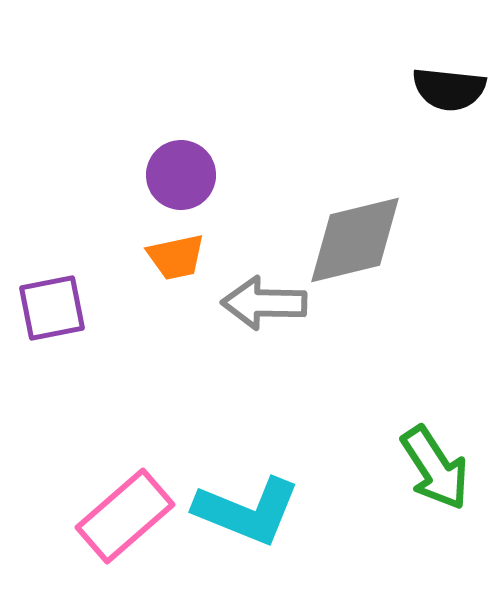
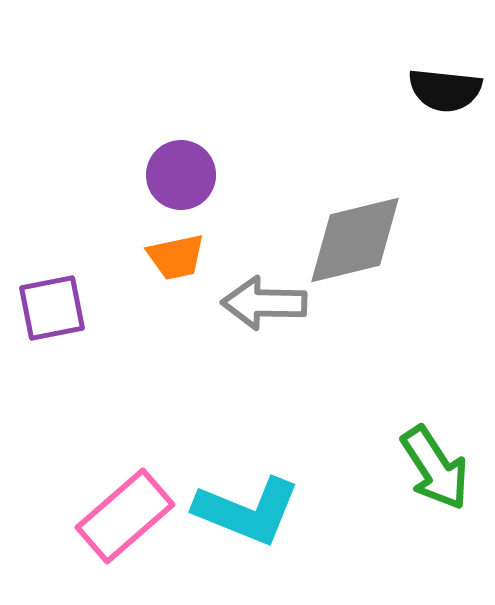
black semicircle: moved 4 px left, 1 px down
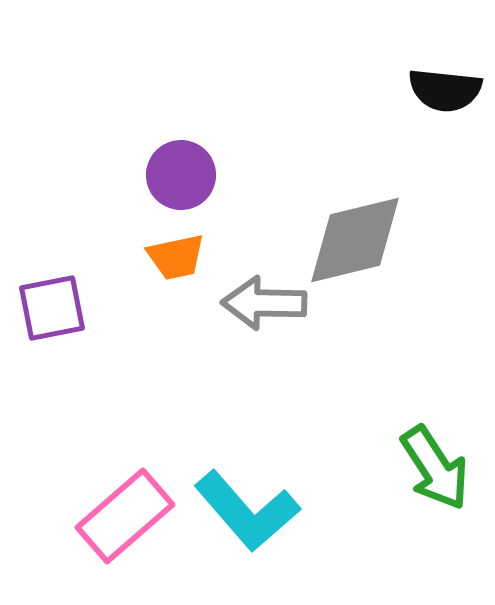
cyan L-shape: rotated 27 degrees clockwise
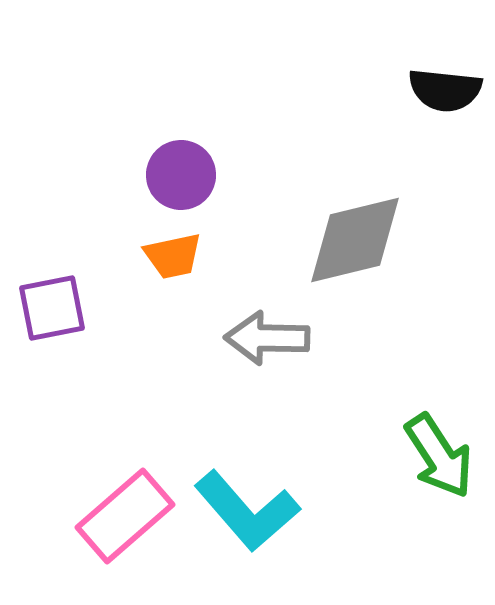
orange trapezoid: moved 3 px left, 1 px up
gray arrow: moved 3 px right, 35 px down
green arrow: moved 4 px right, 12 px up
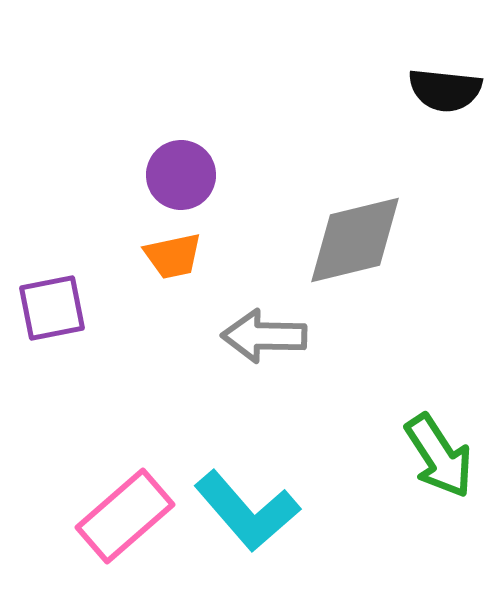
gray arrow: moved 3 px left, 2 px up
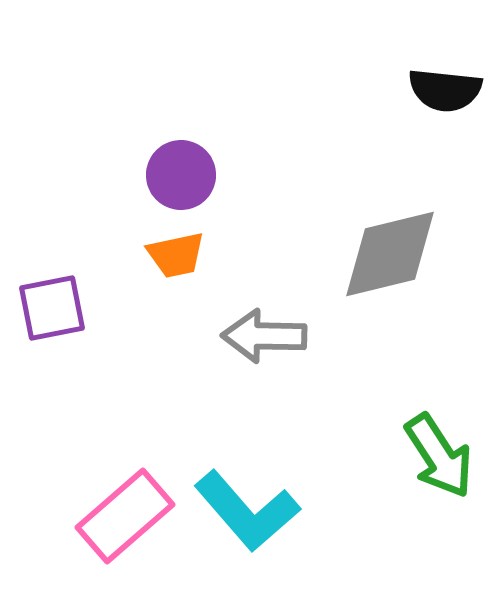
gray diamond: moved 35 px right, 14 px down
orange trapezoid: moved 3 px right, 1 px up
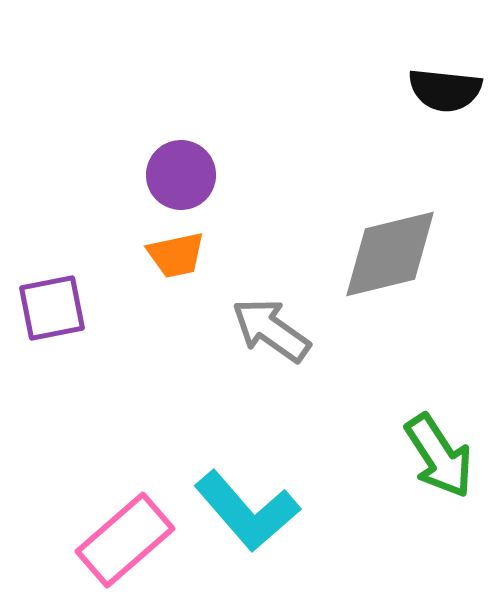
gray arrow: moved 7 px right, 6 px up; rotated 34 degrees clockwise
pink rectangle: moved 24 px down
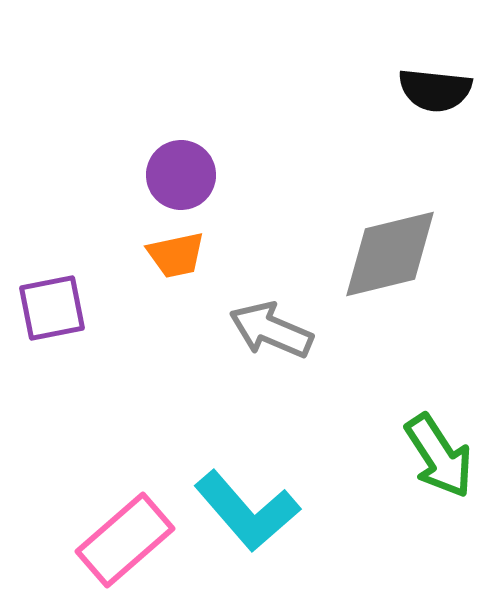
black semicircle: moved 10 px left
gray arrow: rotated 12 degrees counterclockwise
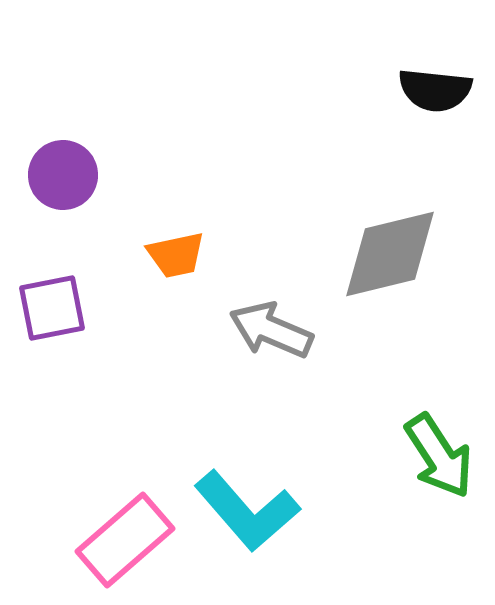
purple circle: moved 118 px left
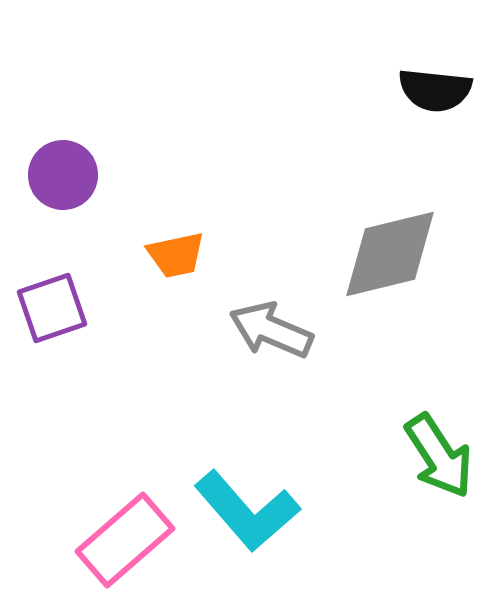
purple square: rotated 8 degrees counterclockwise
